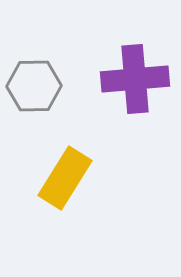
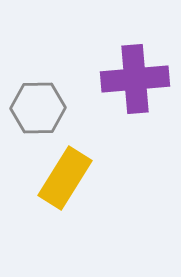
gray hexagon: moved 4 px right, 22 px down
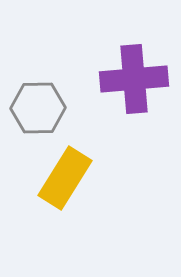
purple cross: moved 1 px left
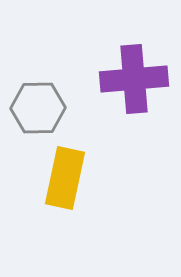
yellow rectangle: rotated 20 degrees counterclockwise
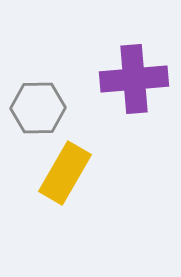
yellow rectangle: moved 5 px up; rotated 18 degrees clockwise
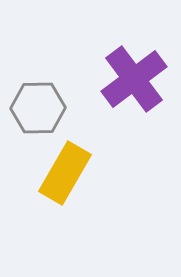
purple cross: rotated 32 degrees counterclockwise
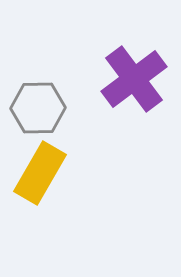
yellow rectangle: moved 25 px left
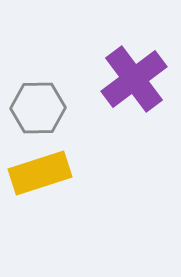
yellow rectangle: rotated 42 degrees clockwise
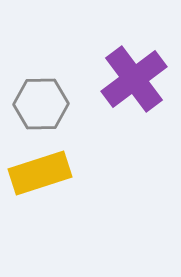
gray hexagon: moved 3 px right, 4 px up
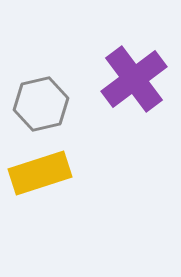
gray hexagon: rotated 12 degrees counterclockwise
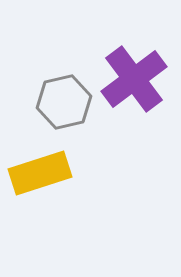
gray hexagon: moved 23 px right, 2 px up
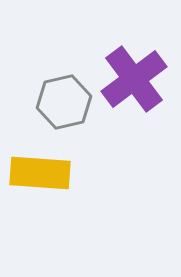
yellow rectangle: rotated 22 degrees clockwise
